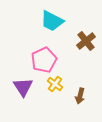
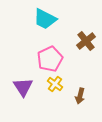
cyan trapezoid: moved 7 px left, 2 px up
pink pentagon: moved 6 px right, 1 px up
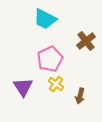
yellow cross: moved 1 px right
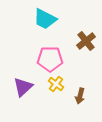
pink pentagon: rotated 25 degrees clockwise
purple triangle: rotated 20 degrees clockwise
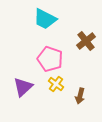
pink pentagon: rotated 20 degrees clockwise
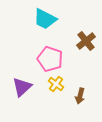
purple triangle: moved 1 px left
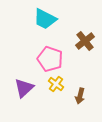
brown cross: moved 1 px left
purple triangle: moved 2 px right, 1 px down
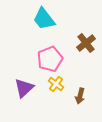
cyan trapezoid: moved 1 px left; rotated 25 degrees clockwise
brown cross: moved 1 px right, 2 px down
pink pentagon: rotated 30 degrees clockwise
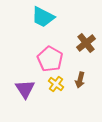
cyan trapezoid: moved 1 px left, 2 px up; rotated 25 degrees counterclockwise
pink pentagon: rotated 20 degrees counterclockwise
purple triangle: moved 1 px right, 1 px down; rotated 20 degrees counterclockwise
brown arrow: moved 16 px up
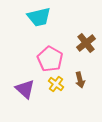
cyan trapezoid: moved 4 px left; rotated 40 degrees counterclockwise
brown arrow: rotated 28 degrees counterclockwise
purple triangle: rotated 15 degrees counterclockwise
